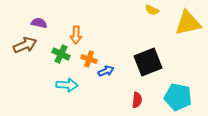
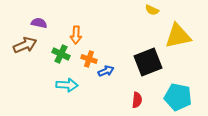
yellow triangle: moved 10 px left, 13 px down
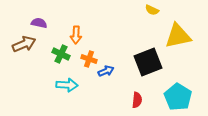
brown arrow: moved 1 px left, 1 px up
cyan pentagon: rotated 20 degrees clockwise
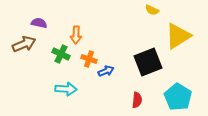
yellow triangle: rotated 20 degrees counterclockwise
cyan arrow: moved 1 px left, 4 px down
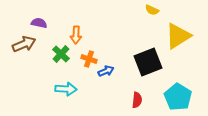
green cross: rotated 18 degrees clockwise
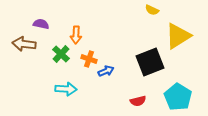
purple semicircle: moved 2 px right, 1 px down
brown arrow: rotated 150 degrees counterclockwise
black square: moved 2 px right
red semicircle: moved 1 px right, 1 px down; rotated 70 degrees clockwise
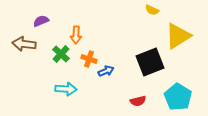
purple semicircle: moved 3 px up; rotated 35 degrees counterclockwise
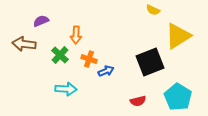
yellow semicircle: moved 1 px right
green cross: moved 1 px left, 1 px down
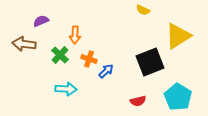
yellow semicircle: moved 10 px left
orange arrow: moved 1 px left
blue arrow: rotated 21 degrees counterclockwise
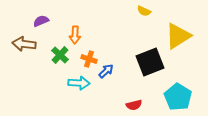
yellow semicircle: moved 1 px right, 1 px down
cyan arrow: moved 13 px right, 6 px up
red semicircle: moved 4 px left, 4 px down
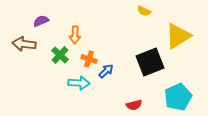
cyan pentagon: rotated 16 degrees clockwise
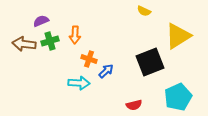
green cross: moved 10 px left, 14 px up; rotated 30 degrees clockwise
